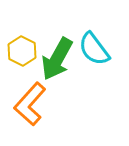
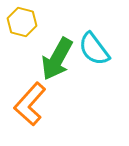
yellow hexagon: moved 29 px up; rotated 12 degrees counterclockwise
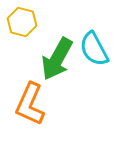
cyan semicircle: rotated 9 degrees clockwise
orange L-shape: rotated 18 degrees counterclockwise
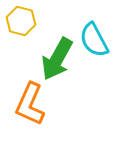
yellow hexagon: moved 1 px left, 1 px up
cyan semicircle: moved 9 px up
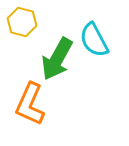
yellow hexagon: moved 1 px right, 1 px down
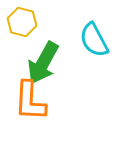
green arrow: moved 14 px left, 4 px down
orange L-shape: moved 3 px up; rotated 21 degrees counterclockwise
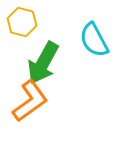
orange L-shape: rotated 129 degrees counterclockwise
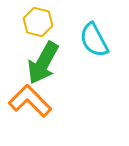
yellow hexagon: moved 16 px right
orange L-shape: rotated 99 degrees counterclockwise
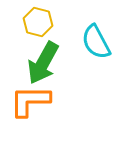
cyan semicircle: moved 2 px right, 2 px down
orange L-shape: rotated 45 degrees counterclockwise
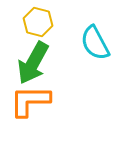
cyan semicircle: moved 1 px left, 1 px down
green arrow: moved 10 px left
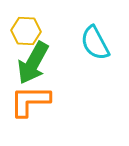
yellow hexagon: moved 12 px left, 9 px down; rotated 12 degrees counterclockwise
